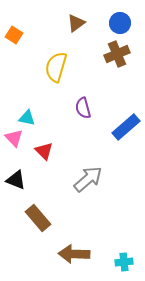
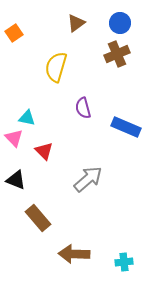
orange square: moved 2 px up; rotated 24 degrees clockwise
blue rectangle: rotated 64 degrees clockwise
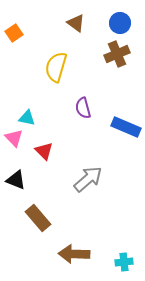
brown triangle: rotated 48 degrees counterclockwise
